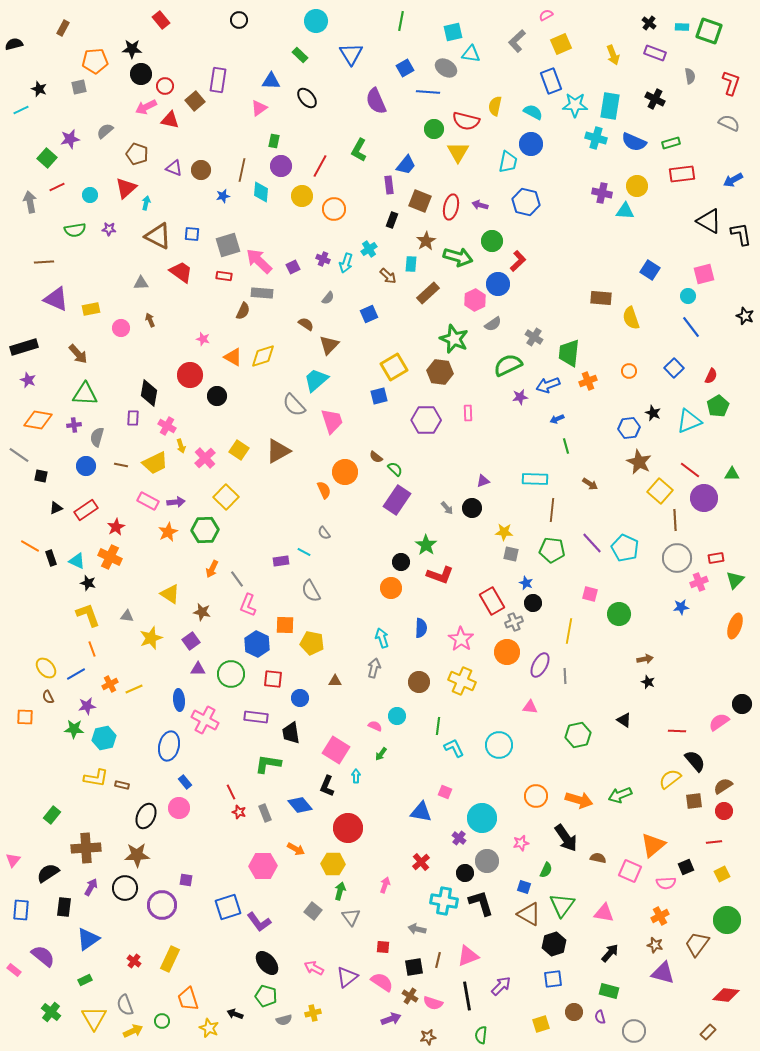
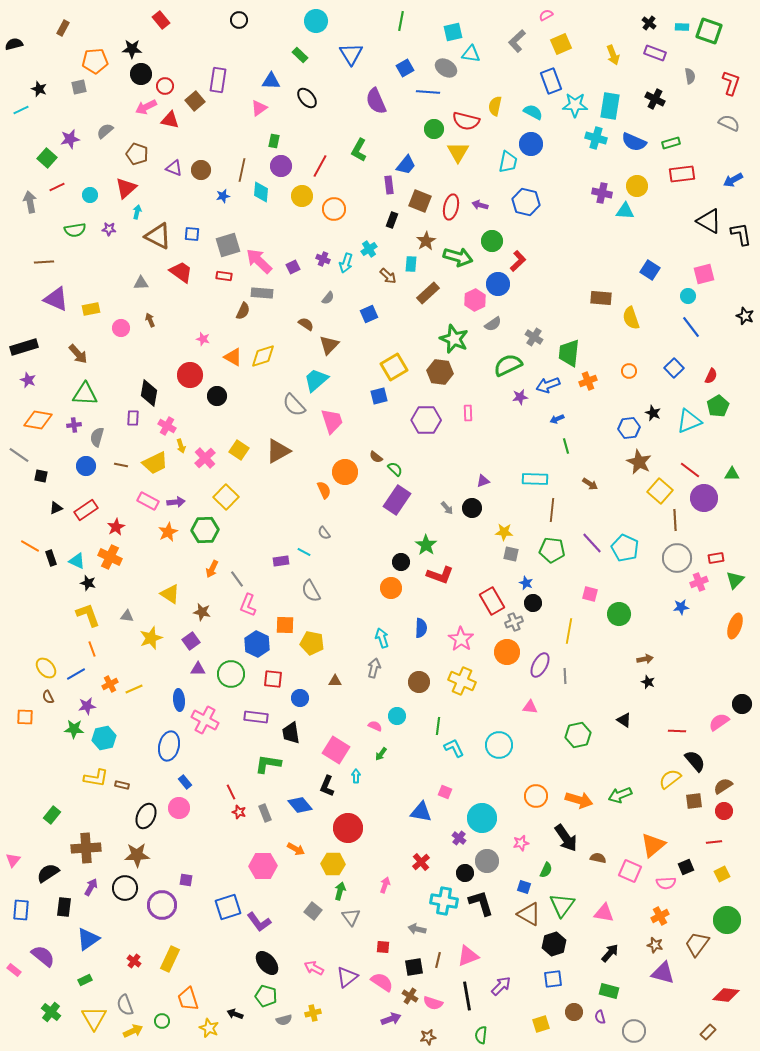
cyan arrow at (146, 203): moved 9 px left, 9 px down
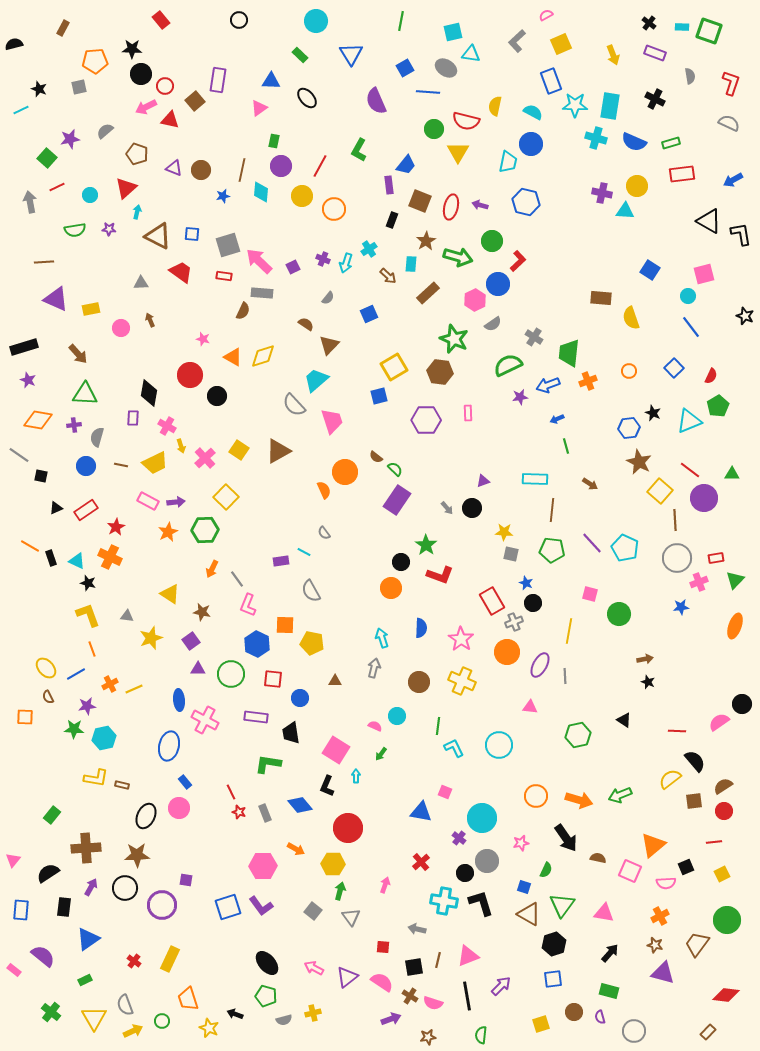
purple L-shape at (259, 922): moved 2 px right, 16 px up
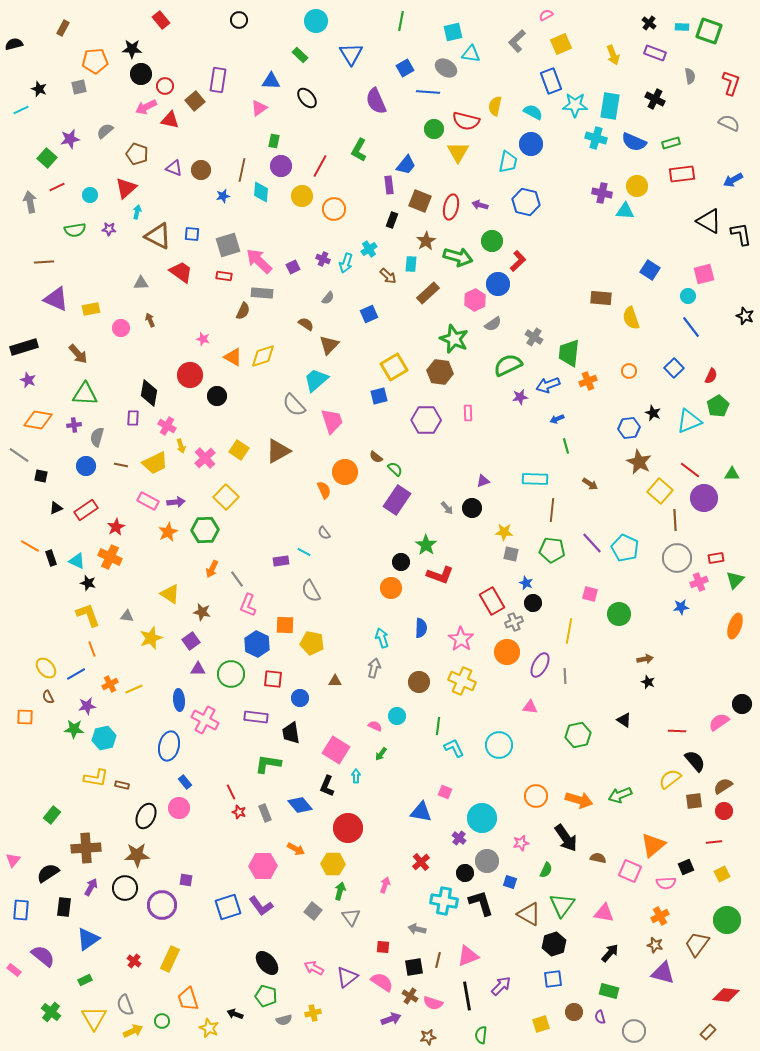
blue square at (524, 887): moved 14 px left, 5 px up
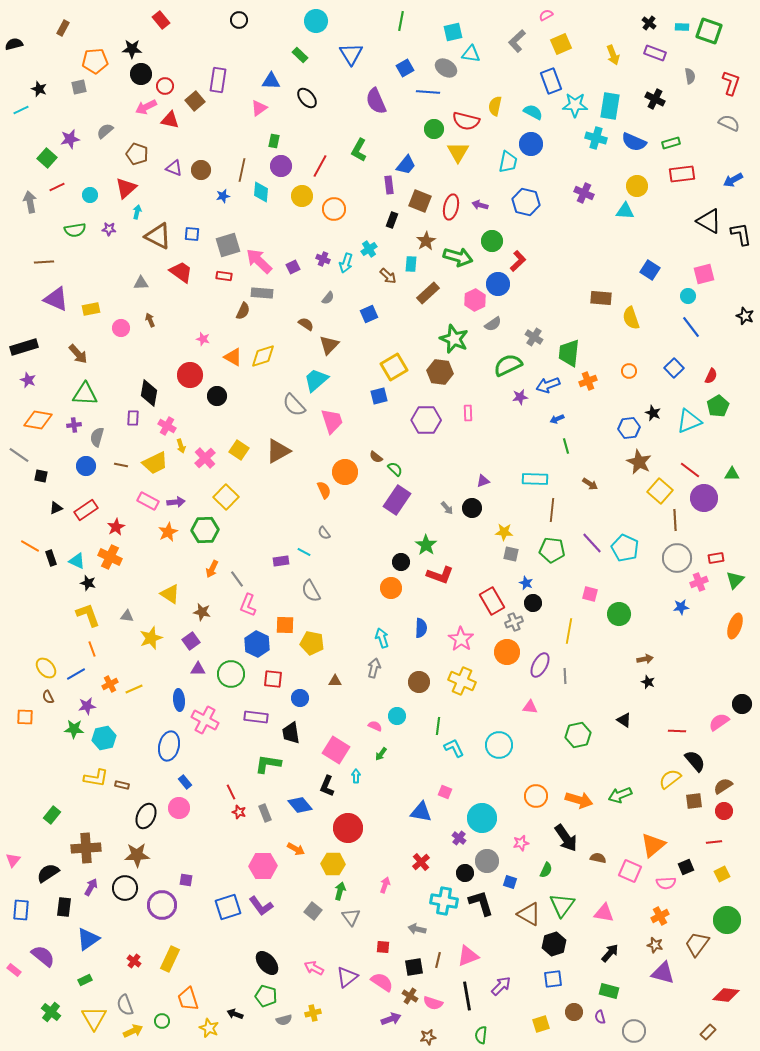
purple cross at (602, 193): moved 18 px left; rotated 12 degrees clockwise
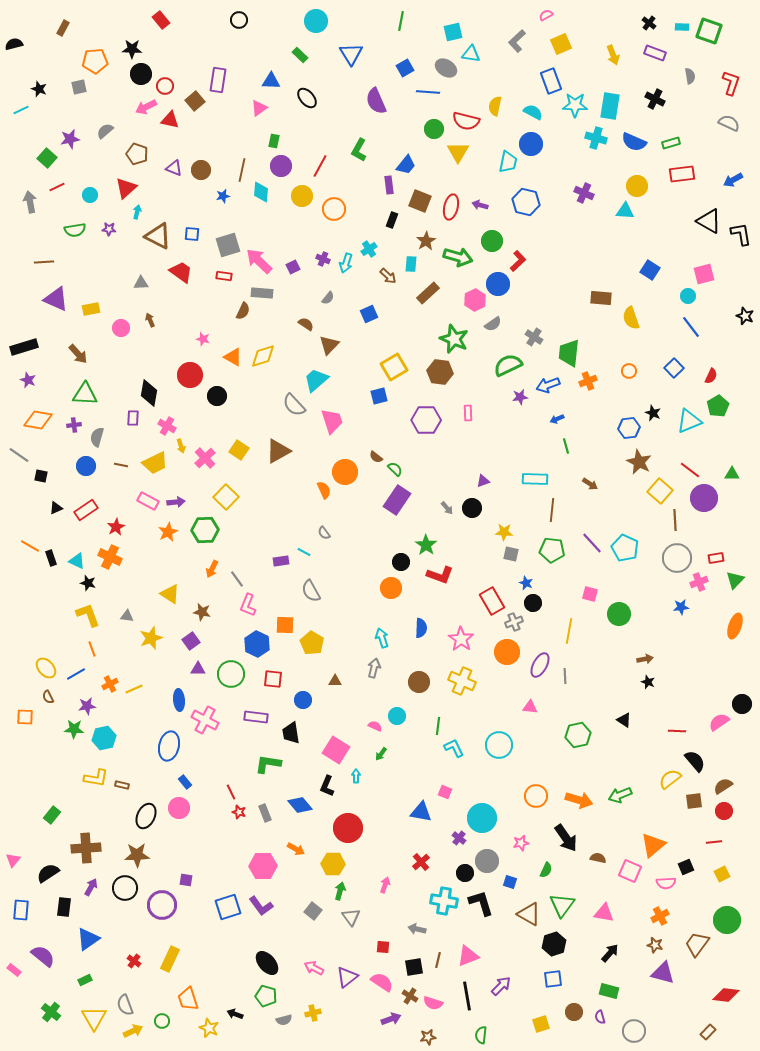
yellow pentagon at (312, 643): rotated 20 degrees clockwise
blue circle at (300, 698): moved 3 px right, 2 px down
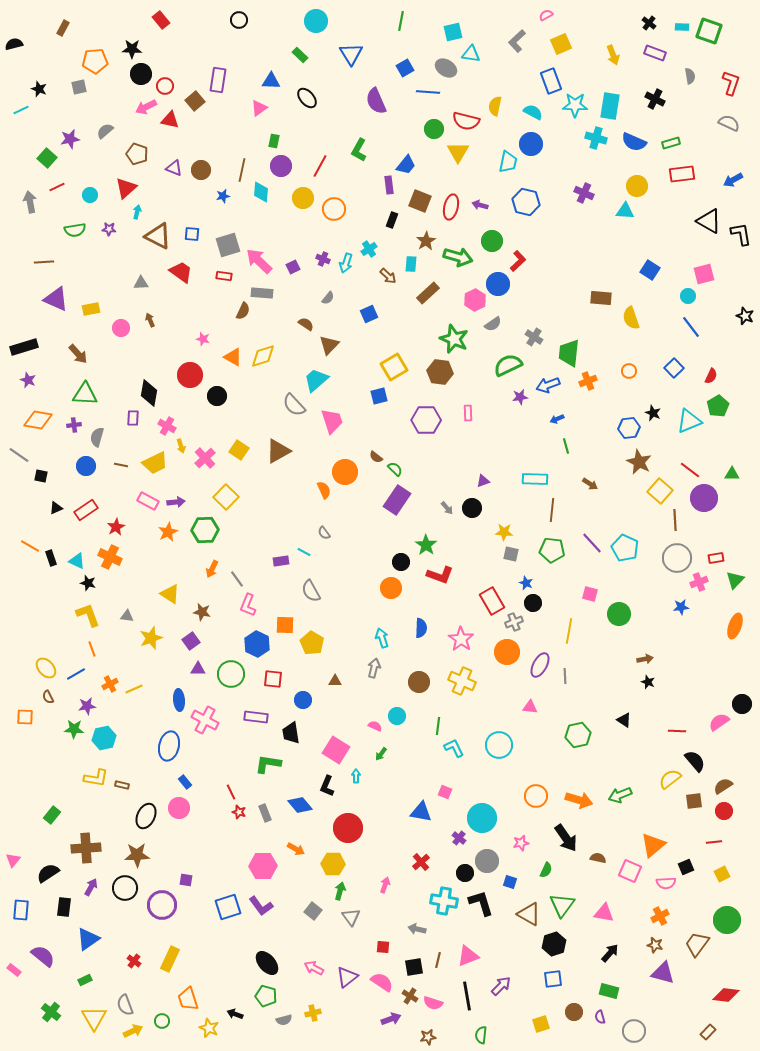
yellow circle at (302, 196): moved 1 px right, 2 px down
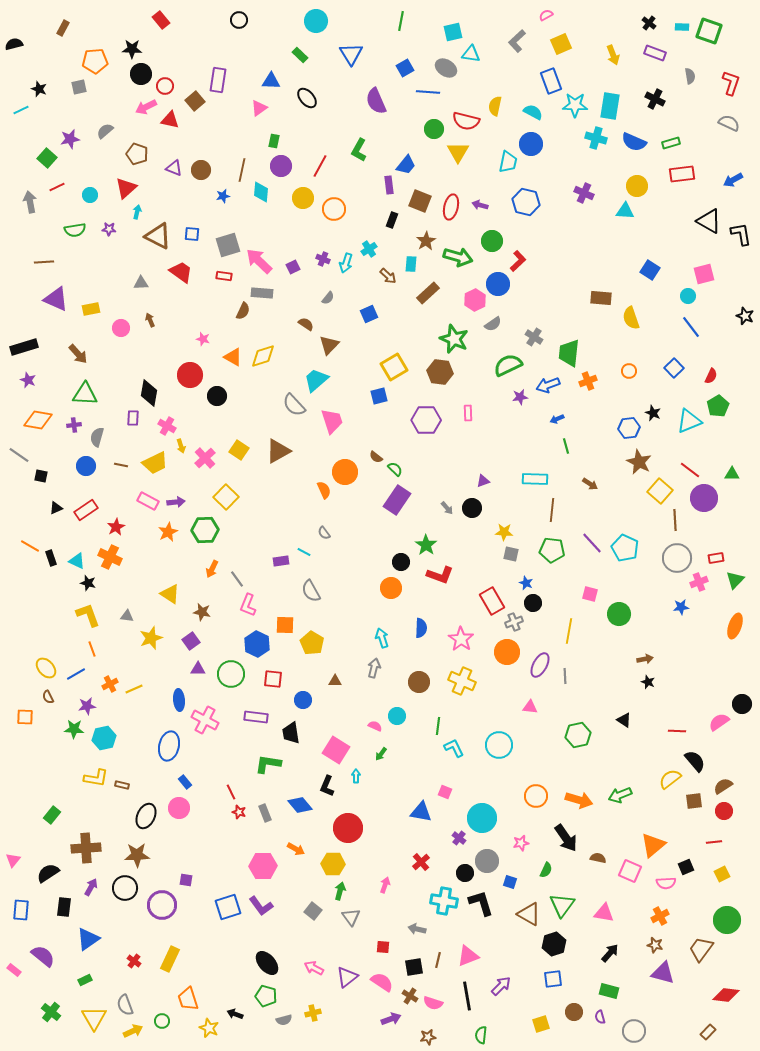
brown trapezoid at (697, 944): moved 4 px right, 5 px down
